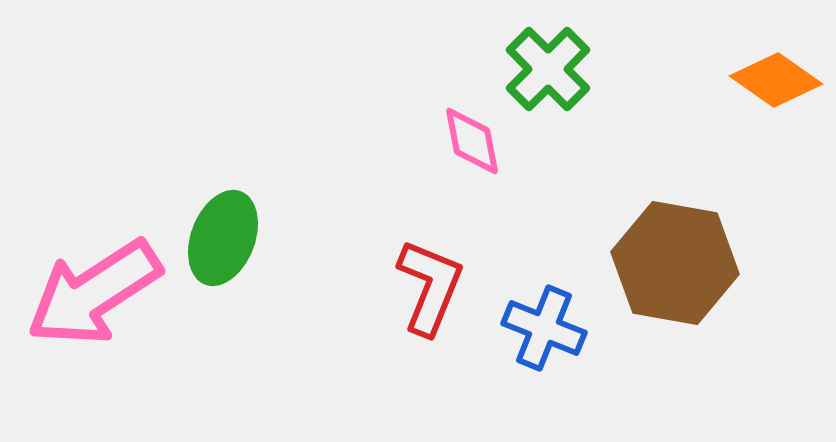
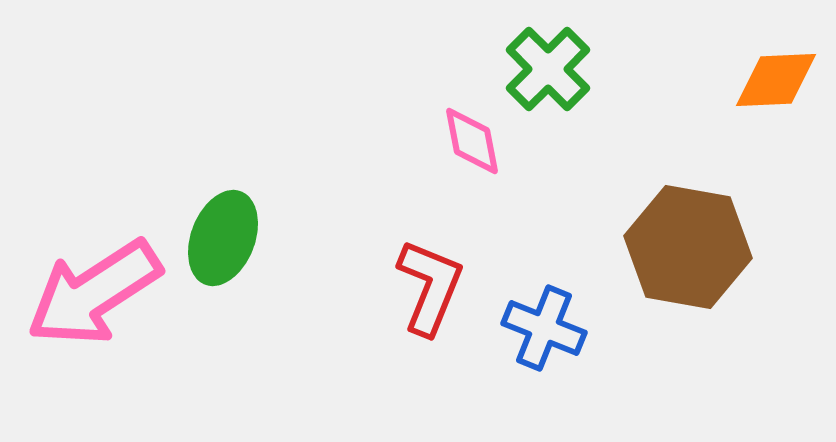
orange diamond: rotated 38 degrees counterclockwise
brown hexagon: moved 13 px right, 16 px up
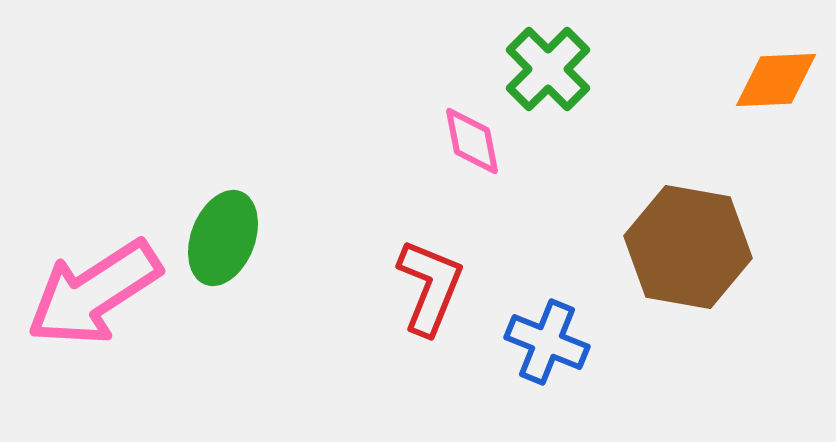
blue cross: moved 3 px right, 14 px down
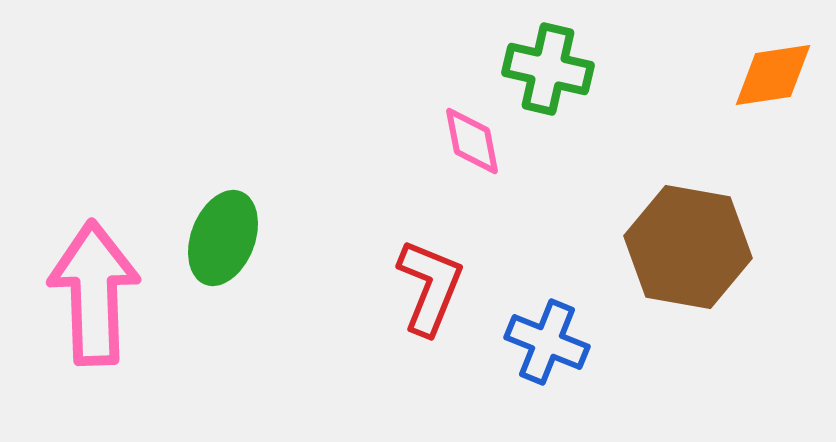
green cross: rotated 32 degrees counterclockwise
orange diamond: moved 3 px left, 5 px up; rotated 6 degrees counterclockwise
pink arrow: rotated 121 degrees clockwise
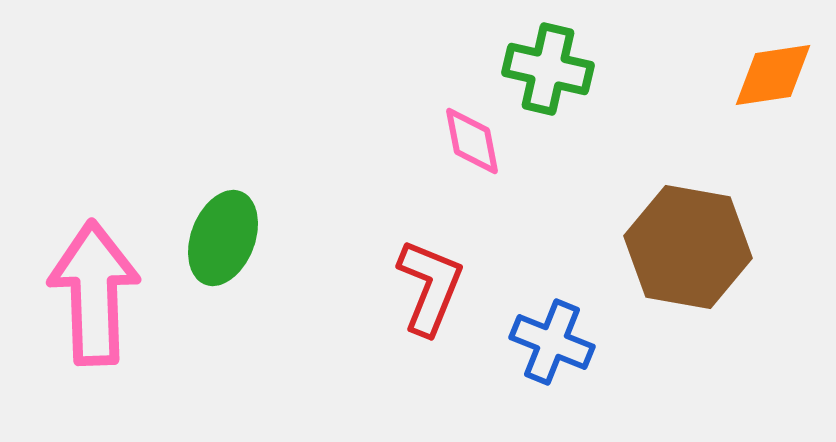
blue cross: moved 5 px right
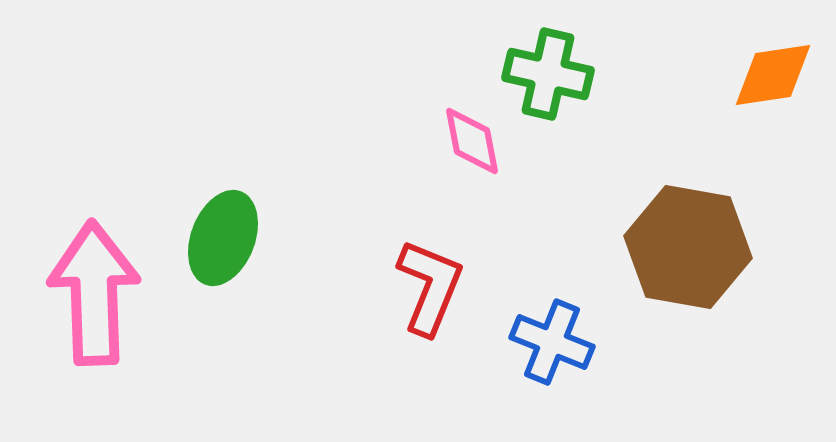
green cross: moved 5 px down
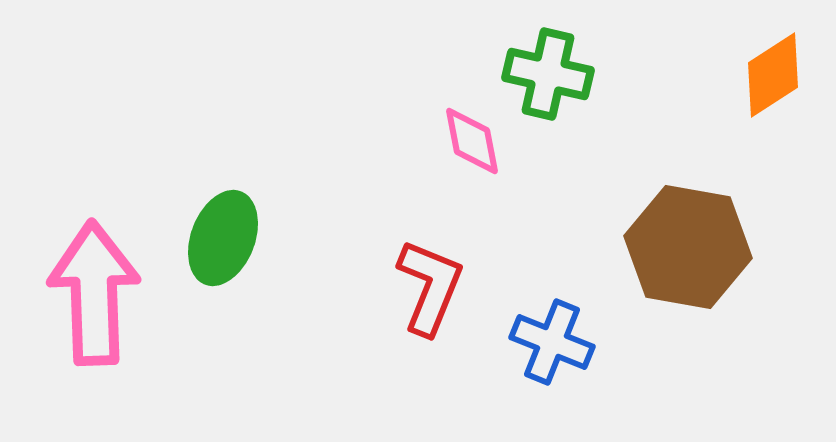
orange diamond: rotated 24 degrees counterclockwise
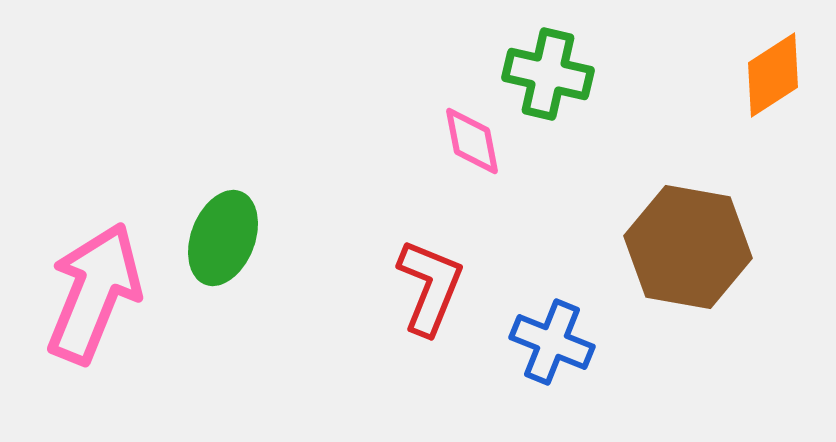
pink arrow: rotated 24 degrees clockwise
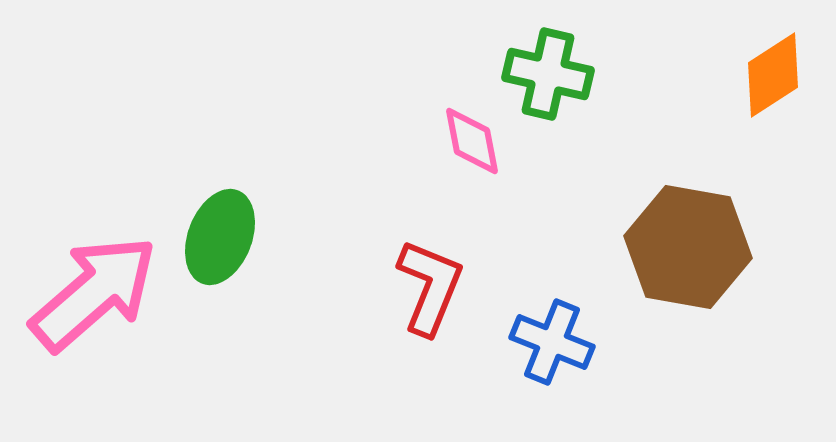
green ellipse: moved 3 px left, 1 px up
pink arrow: rotated 27 degrees clockwise
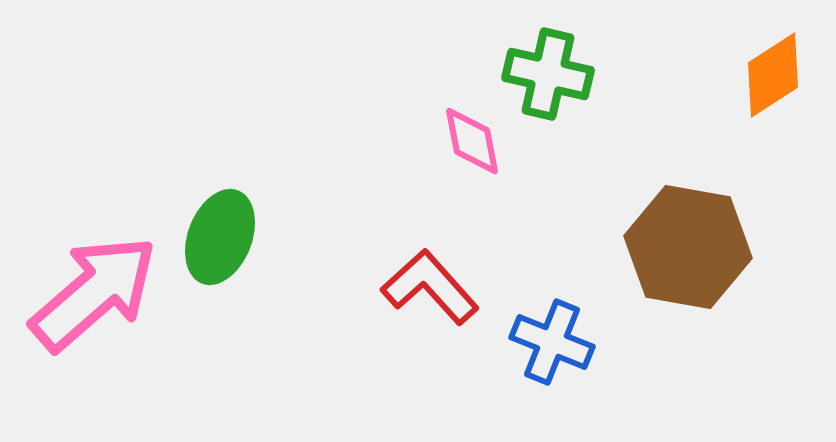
red L-shape: rotated 64 degrees counterclockwise
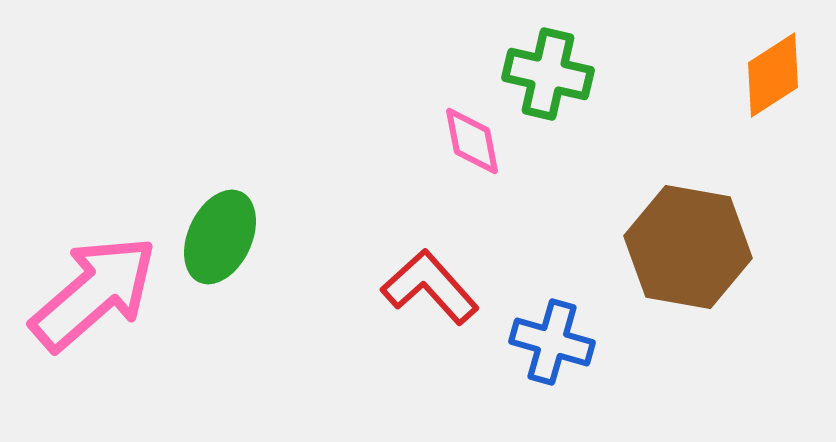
green ellipse: rotated 4 degrees clockwise
blue cross: rotated 6 degrees counterclockwise
